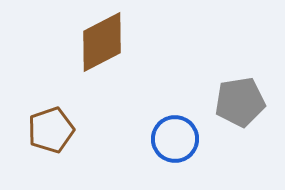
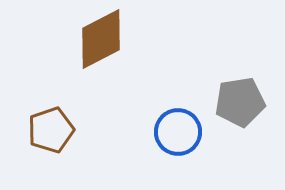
brown diamond: moved 1 px left, 3 px up
blue circle: moved 3 px right, 7 px up
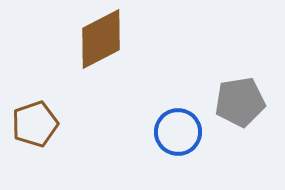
brown pentagon: moved 16 px left, 6 px up
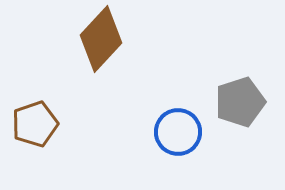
brown diamond: rotated 20 degrees counterclockwise
gray pentagon: rotated 9 degrees counterclockwise
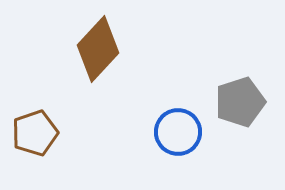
brown diamond: moved 3 px left, 10 px down
brown pentagon: moved 9 px down
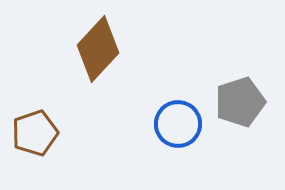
blue circle: moved 8 px up
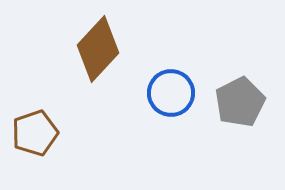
gray pentagon: rotated 9 degrees counterclockwise
blue circle: moved 7 px left, 31 px up
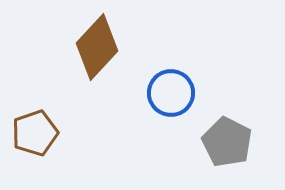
brown diamond: moved 1 px left, 2 px up
gray pentagon: moved 13 px left, 40 px down; rotated 18 degrees counterclockwise
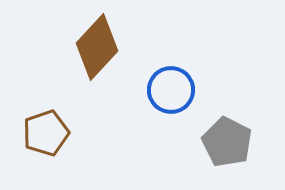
blue circle: moved 3 px up
brown pentagon: moved 11 px right
